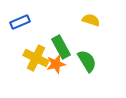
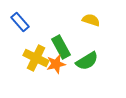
blue rectangle: rotated 72 degrees clockwise
green semicircle: rotated 90 degrees clockwise
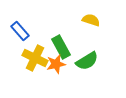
blue rectangle: moved 9 px down
yellow cross: moved 1 px left
